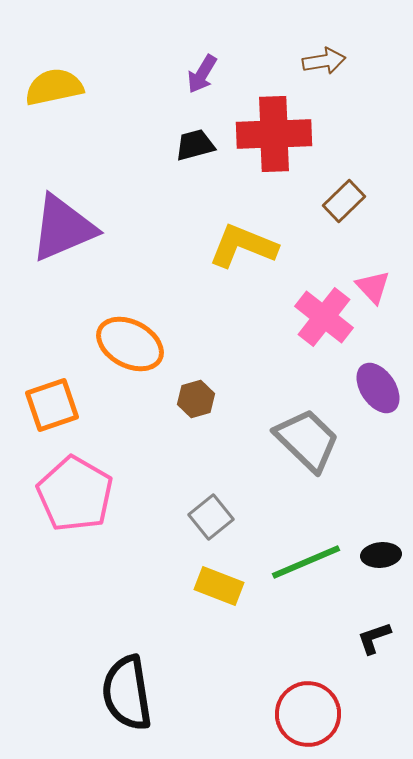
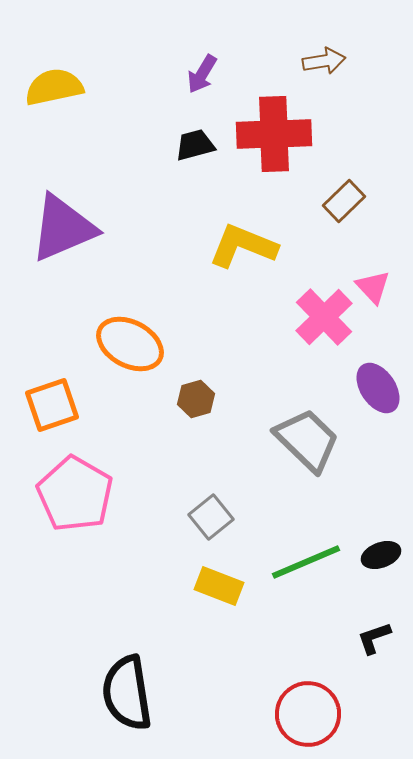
pink cross: rotated 8 degrees clockwise
black ellipse: rotated 15 degrees counterclockwise
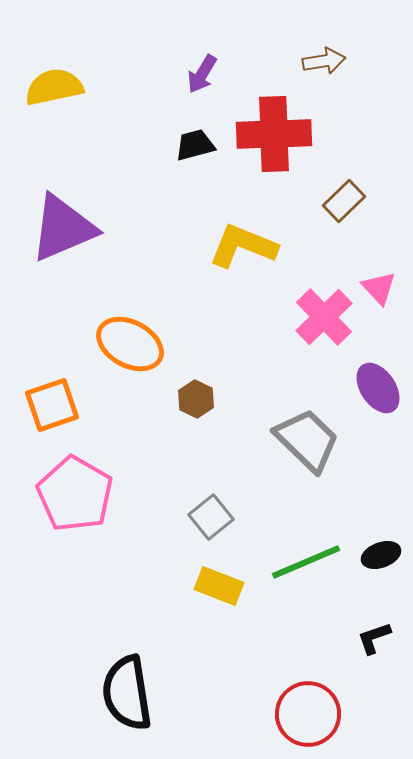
pink triangle: moved 6 px right, 1 px down
brown hexagon: rotated 18 degrees counterclockwise
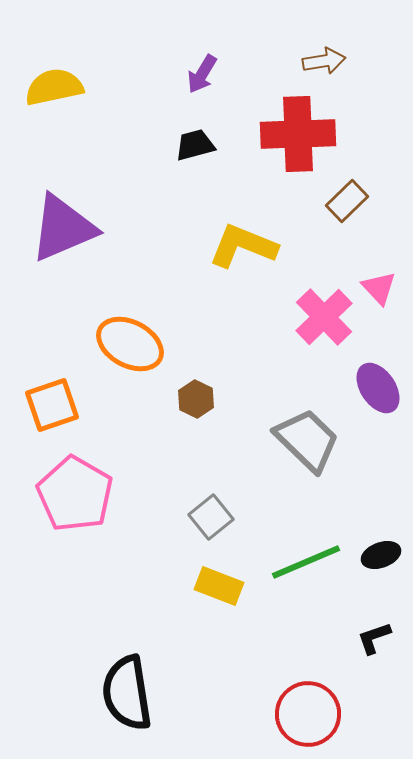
red cross: moved 24 px right
brown rectangle: moved 3 px right
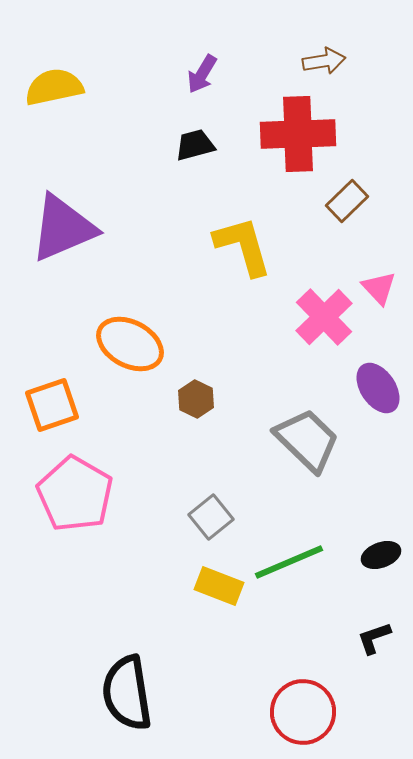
yellow L-shape: rotated 52 degrees clockwise
green line: moved 17 px left
red circle: moved 5 px left, 2 px up
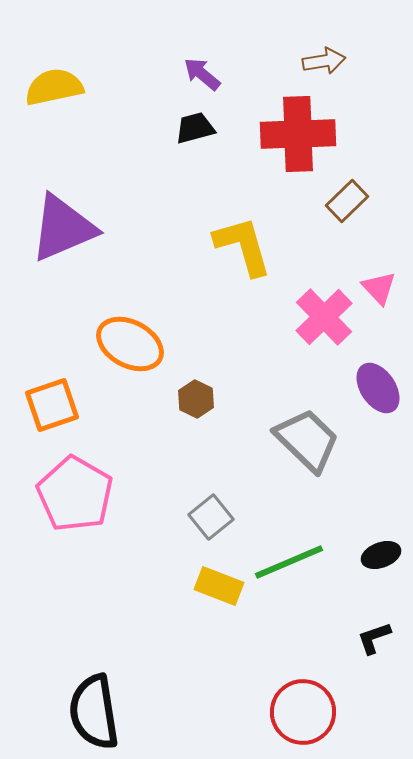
purple arrow: rotated 99 degrees clockwise
black trapezoid: moved 17 px up
black semicircle: moved 33 px left, 19 px down
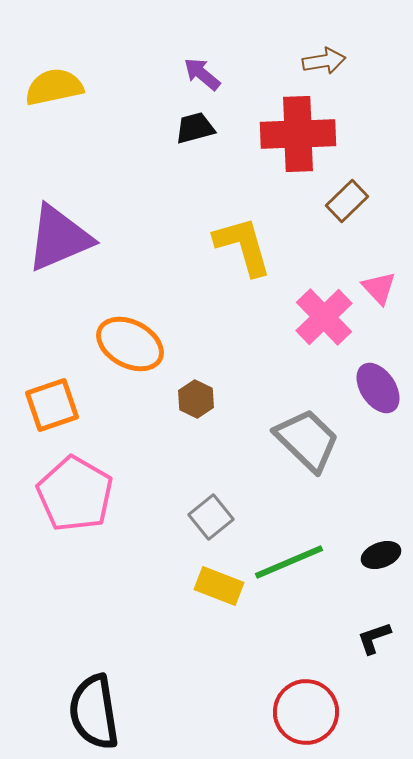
purple triangle: moved 4 px left, 10 px down
red circle: moved 3 px right
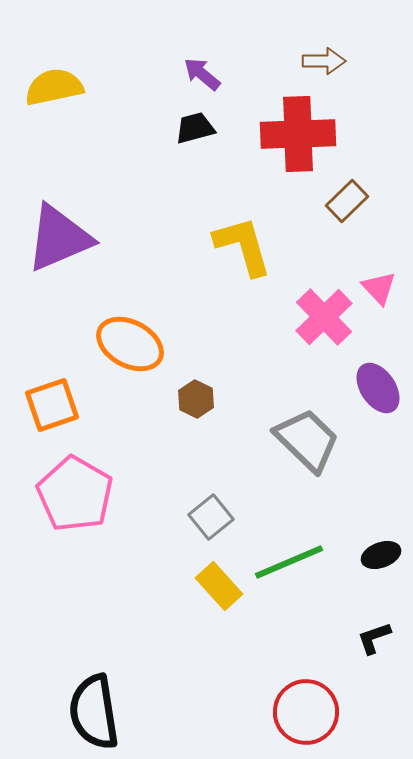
brown arrow: rotated 9 degrees clockwise
yellow rectangle: rotated 27 degrees clockwise
